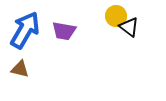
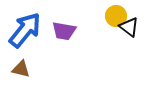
blue arrow: rotated 9 degrees clockwise
brown triangle: moved 1 px right
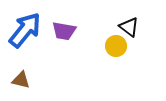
yellow circle: moved 30 px down
brown triangle: moved 11 px down
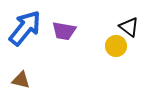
blue arrow: moved 2 px up
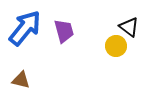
purple trapezoid: rotated 115 degrees counterclockwise
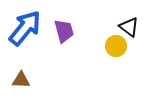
brown triangle: rotated 12 degrees counterclockwise
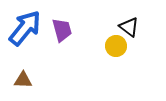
purple trapezoid: moved 2 px left, 1 px up
brown triangle: moved 2 px right
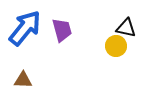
black triangle: moved 3 px left, 1 px down; rotated 25 degrees counterclockwise
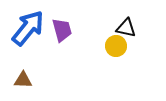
blue arrow: moved 3 px right
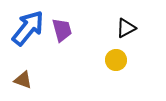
black triangle: rotated 40 degrees counterclockwise
yellow circle: moved 14 px down
brown triangle: rotated 18 degrees clockwise
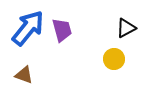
yellow circle: moved 2 px left, 1 px up
brown triangle: moved 1 px right, 5 px up
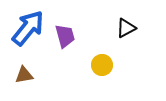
purple trapezoid: moved 3 px right, 6 px down
yellow circle: moved 12 px left, 6 px down
brown triangle: rotated 30 degrees counterclockwise
